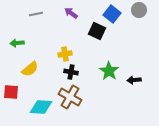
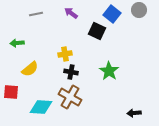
black arrow: moved 33 px down
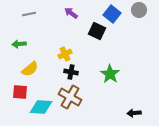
gray line: moved 7 px left
green arrow: moved 2 px right, 1 px down
yellow cross: rotated 16 degrees counterclockwise
green star: moved 1 px right, 3 px down
red square: moved 9 px right
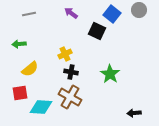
red square: moved 1 px down; rotated 14 degrees counterclockwise
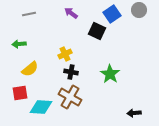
blue square: rotated 18 degrees clockwise
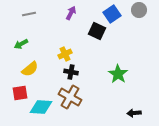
purple arrow: rotated 80 degrees clockwise
green arrow: moved 2 px right; rotated 24 degrees counterclockwise
green star: moved 8 px right
